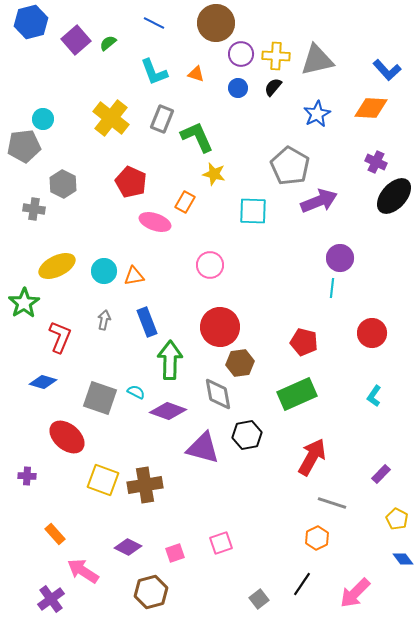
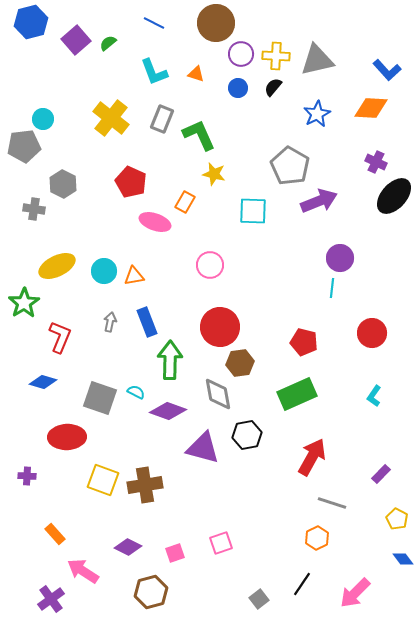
green L-shape at (197, 137): moved 2 px right, 2 px up
gray arrow at (104, 320): moved 6 px right, 2 px down
red ellipse at (67, 437): rotated 42 degrees counterclockwise
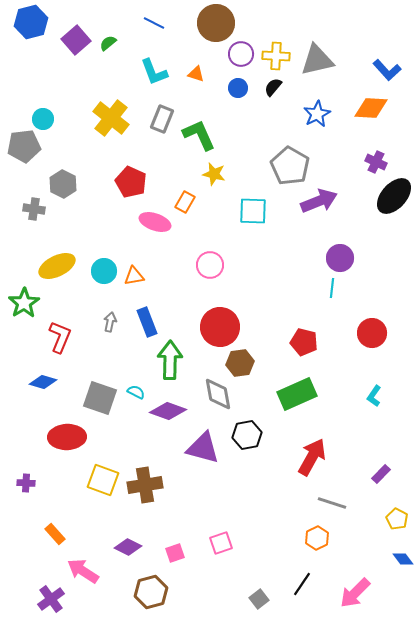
purple cross at (27, 476): moved 1 px left, 7 px down
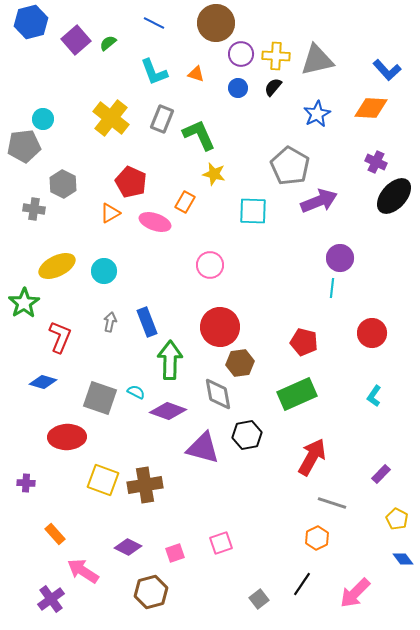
orange triangle at (134, 276): moved 24 px left, 63 px up; rotated 20 degrees counterclockwise
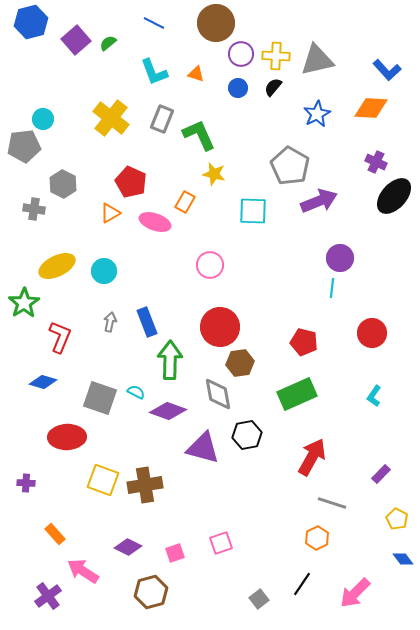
purple cross at (51, 599): moved 3 px left, 3 px up
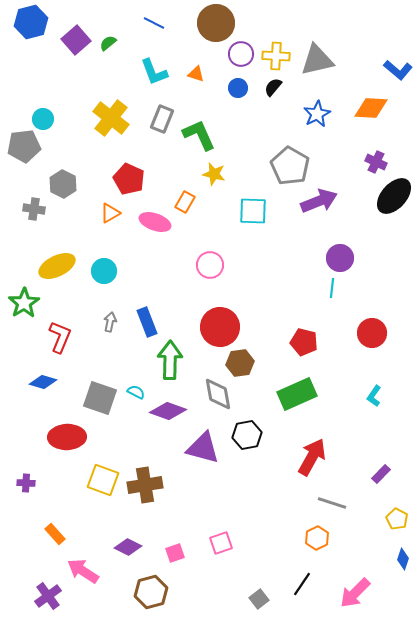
blue L-shape at (387, 70): moved 11 px right; rotated 8 degrees counterclockwise
red pentagon at (131, 182): moved 2 px left, 3 px up
blue diamond at (403, 559): rotated 55 degrees clockwise
